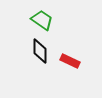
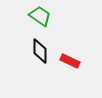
green trapezoid: moved 2 px left, 4 px up
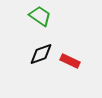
black diamond: moved 1 px right, 3 px down; rotated 70 degrees clockwise
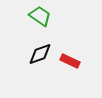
black diamond: moved 1 px left
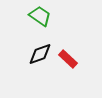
red rectangle: moved 2 px left, 2 px up; rotated 18 degrees clockwise
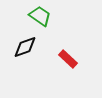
black diamond: moved 15 px left, 7 px up
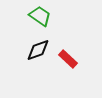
black diamond: moved 13 px right, 3 px down
